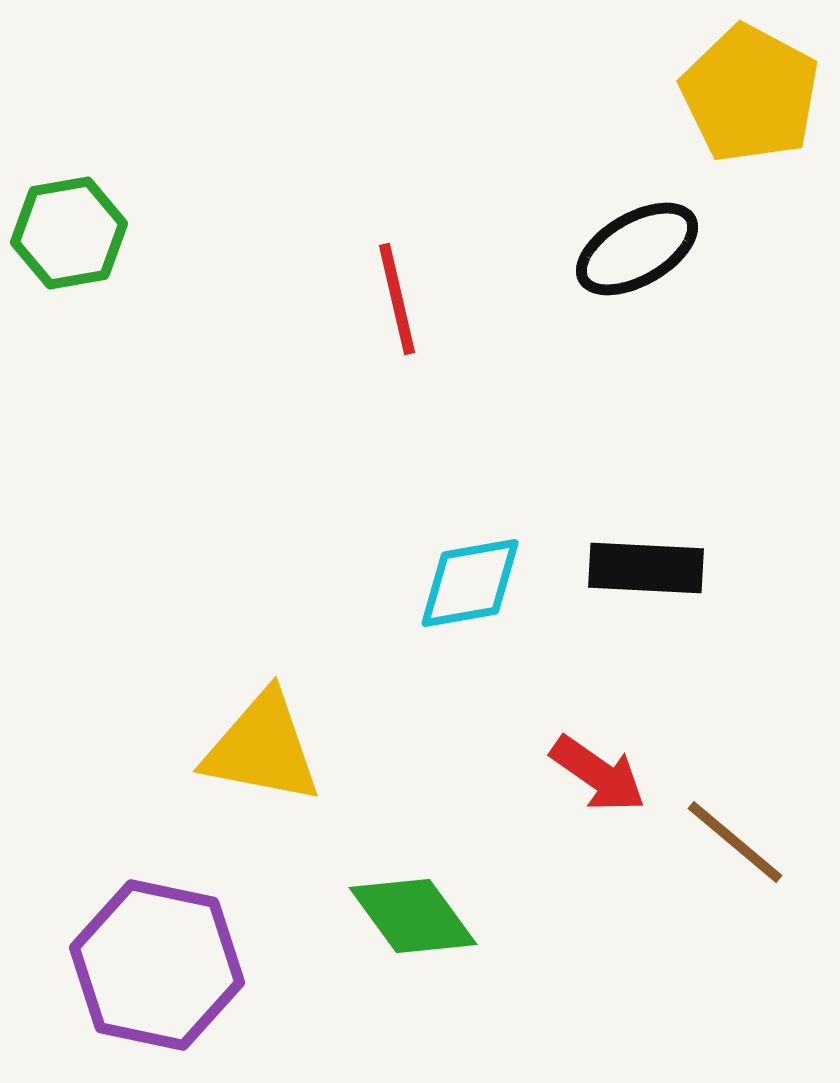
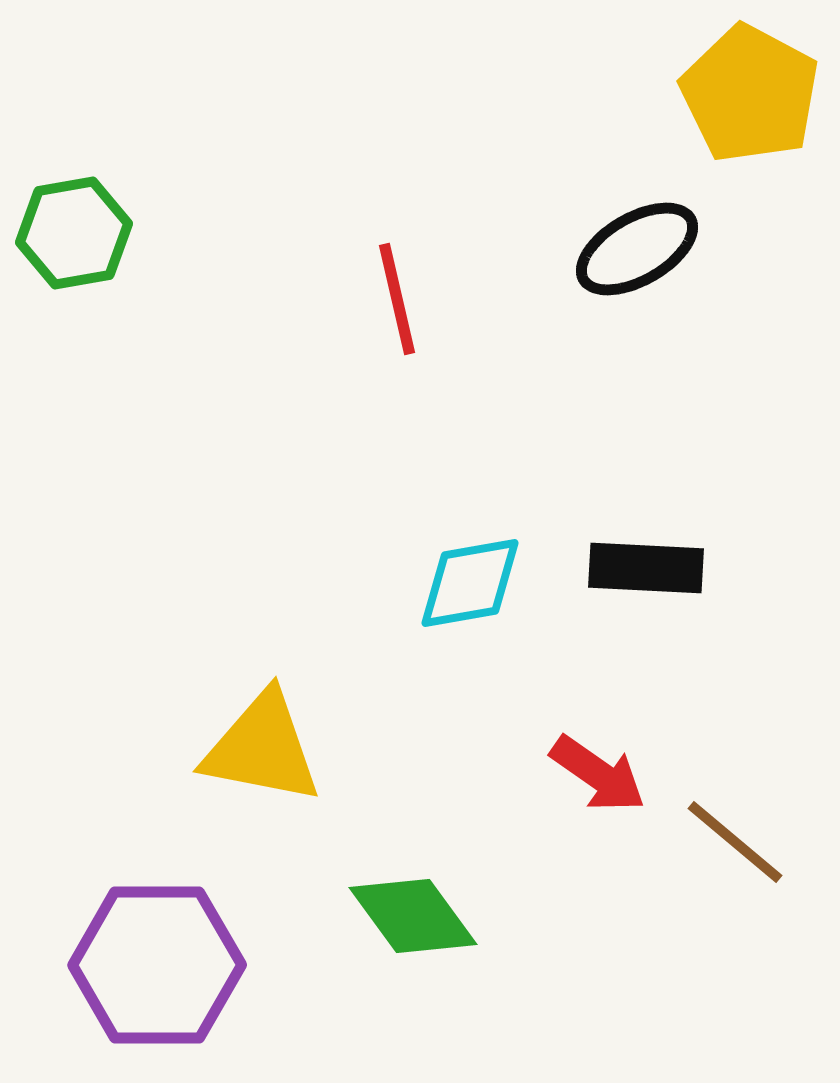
green hexagon: moved 5 px right
purple hexagon: rotated 12 degrees counterclockwise
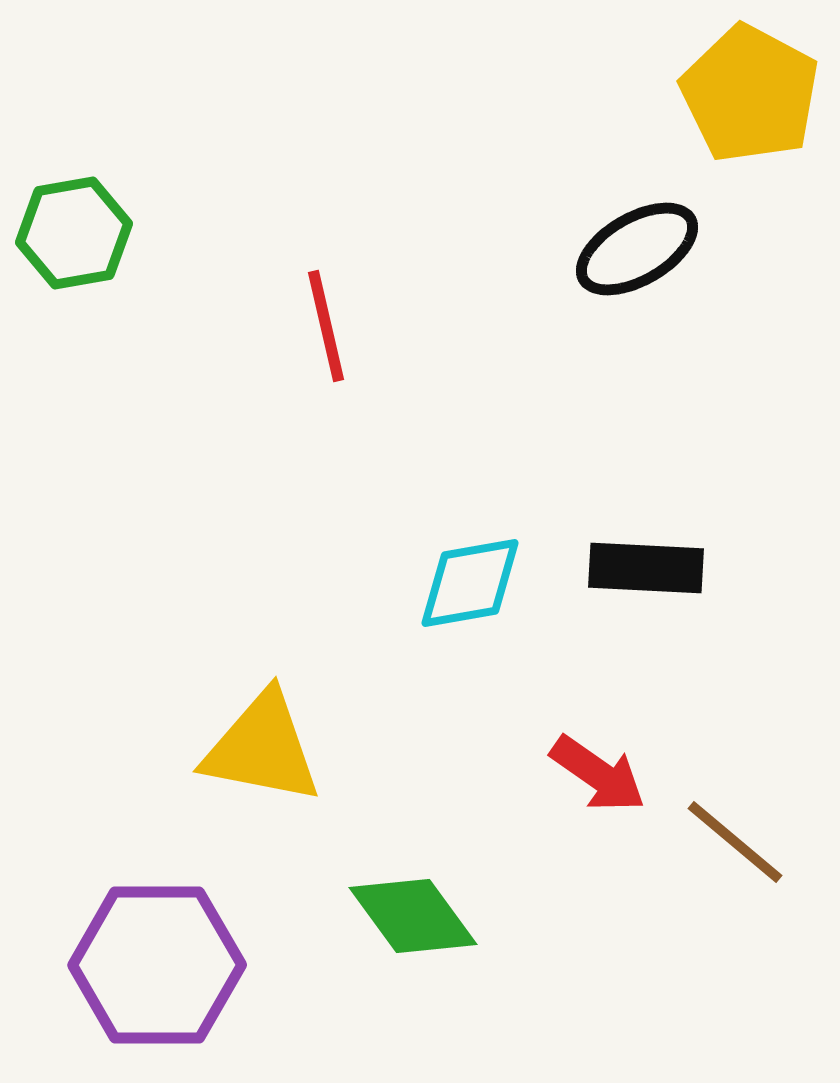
red line: moved 71 px left, 27 px down
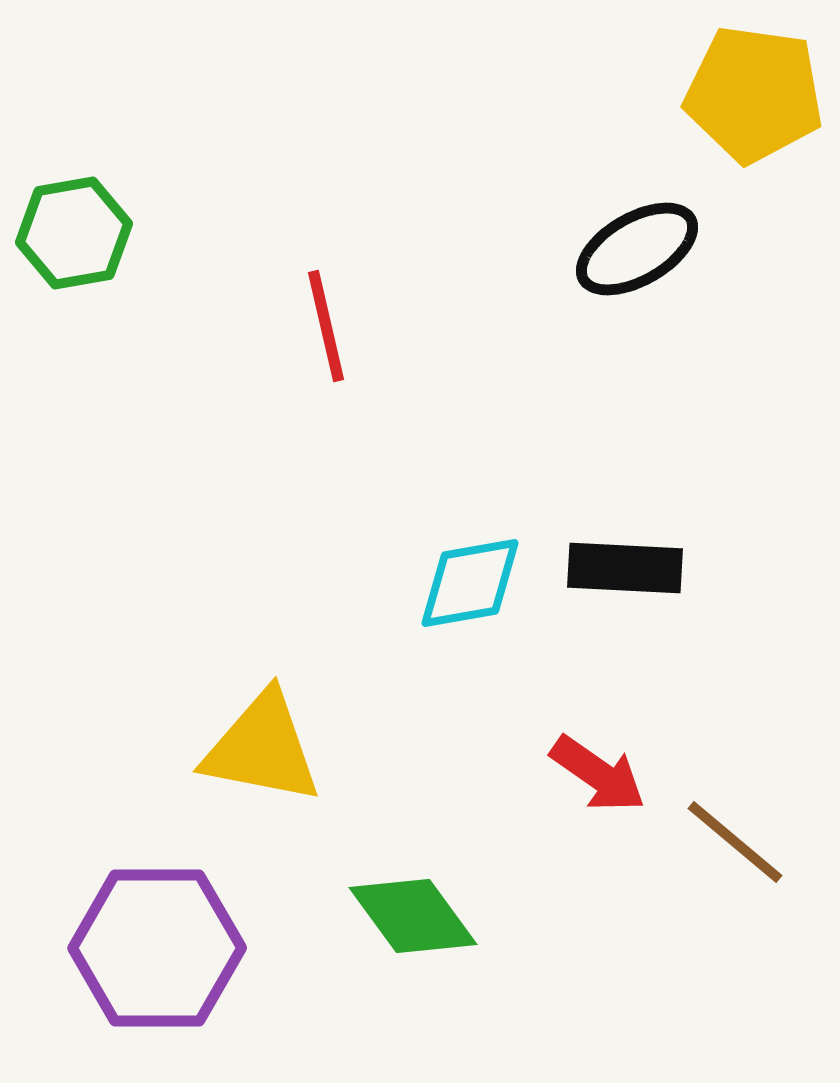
yellow pentagon: moved 4 px right; rotated 20 degrees counterclockwise
black rectangle: moved 21 px left
purple hexagon: moved 17 px up
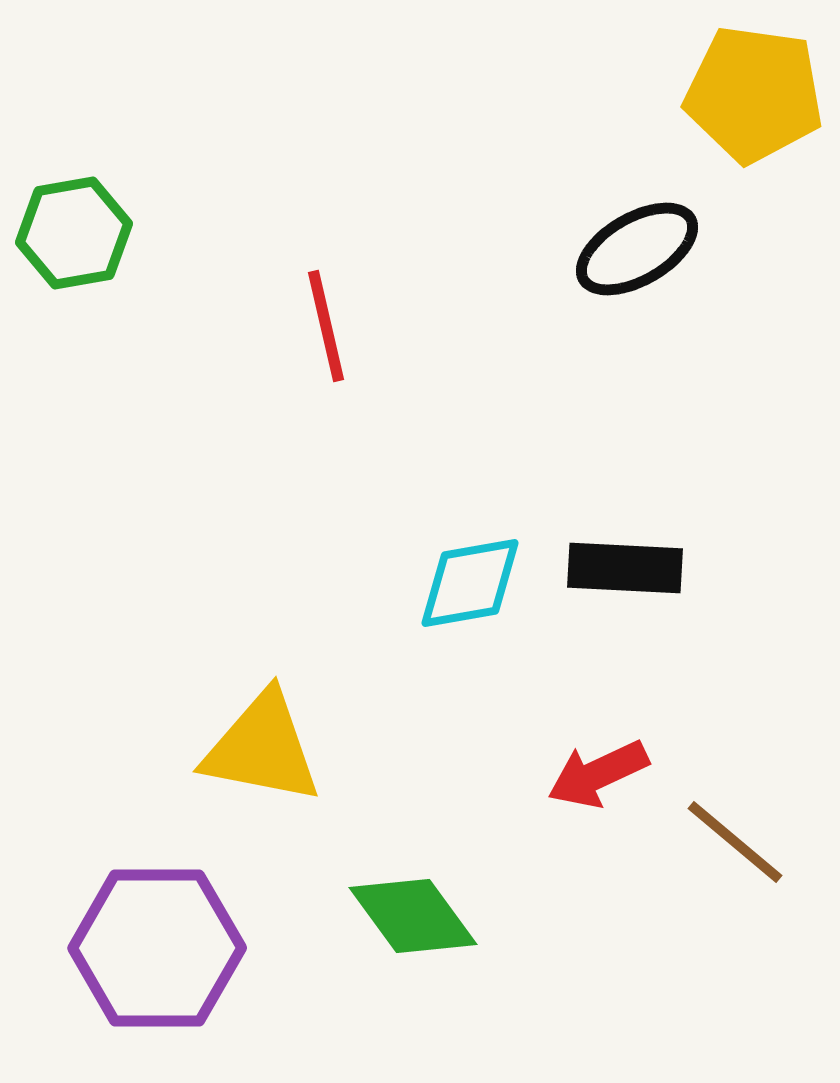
red arrow: rotated 120 degrees clockwise
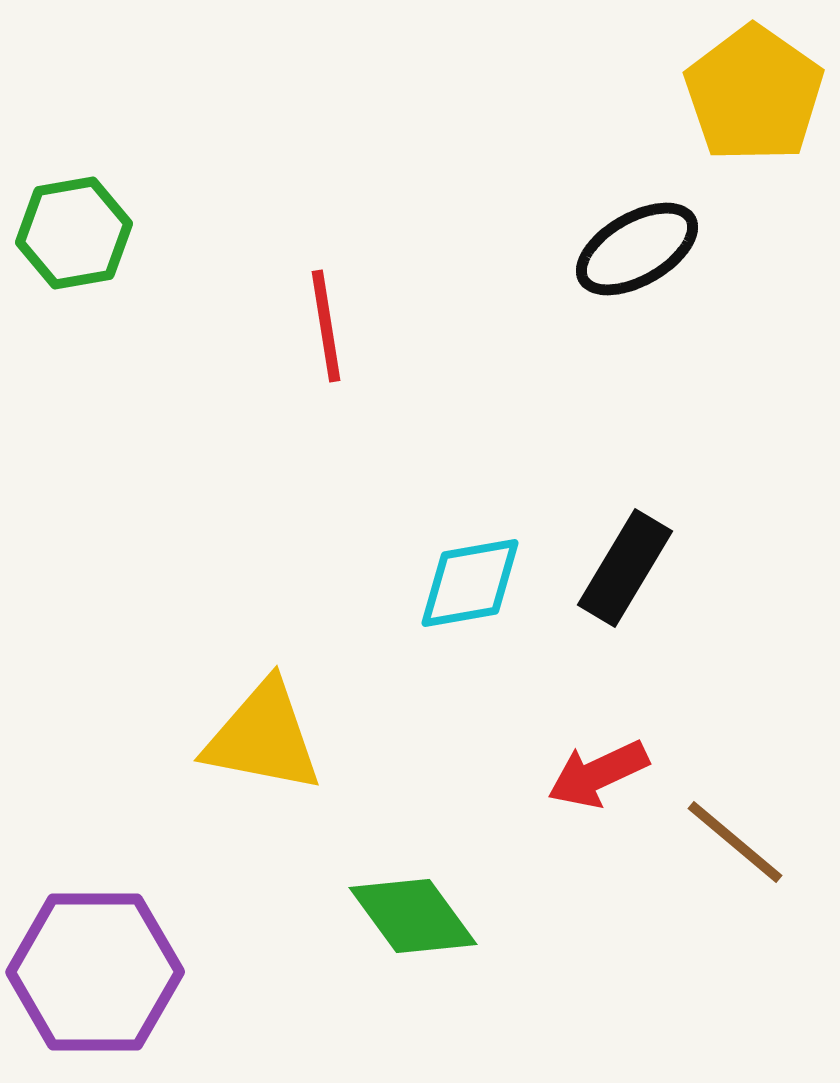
yellow pentagon: rotated 27 degrees clockwise
red line: rotated 4 degrees clockwise
black rectangle: rotated 62 degrees counterclockwise
yellow triangle: moved 1 px right, 11 px up
purple hexagon: moved 62 px left, 24 px down
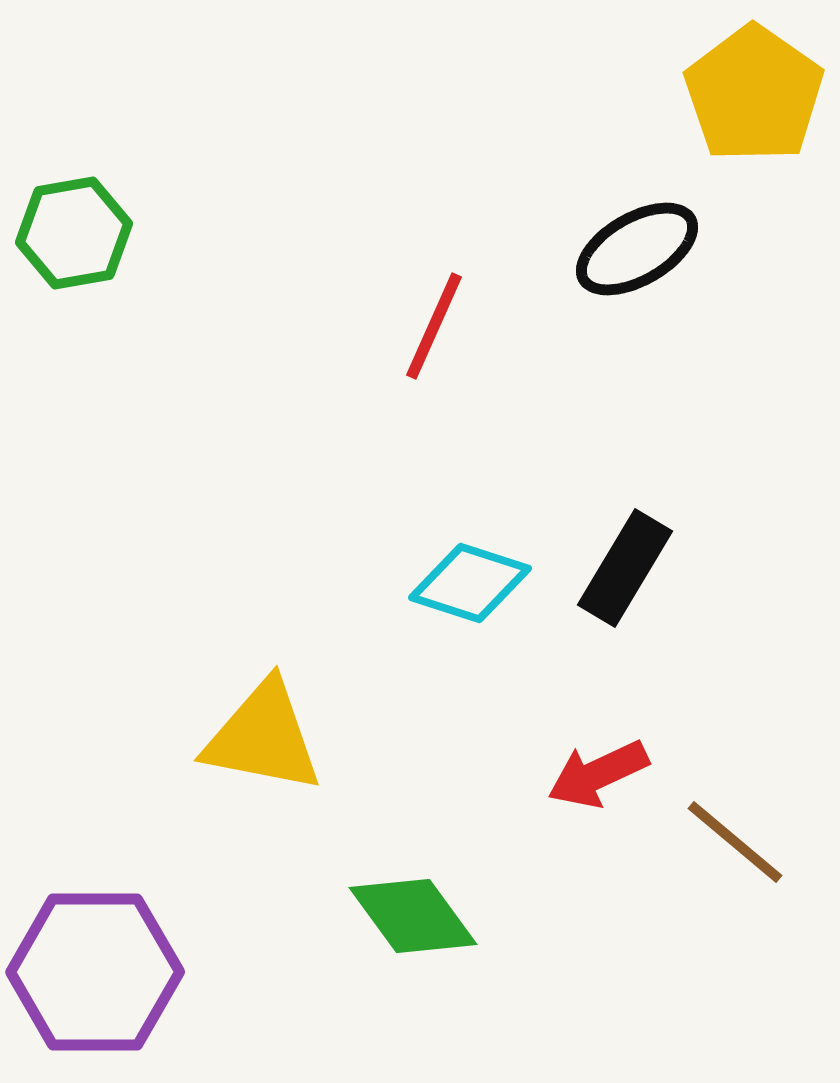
red line: moved 108 px right; rotated 33 degrees clockwise
cyan diamond: rotated 28 degrees clockwise
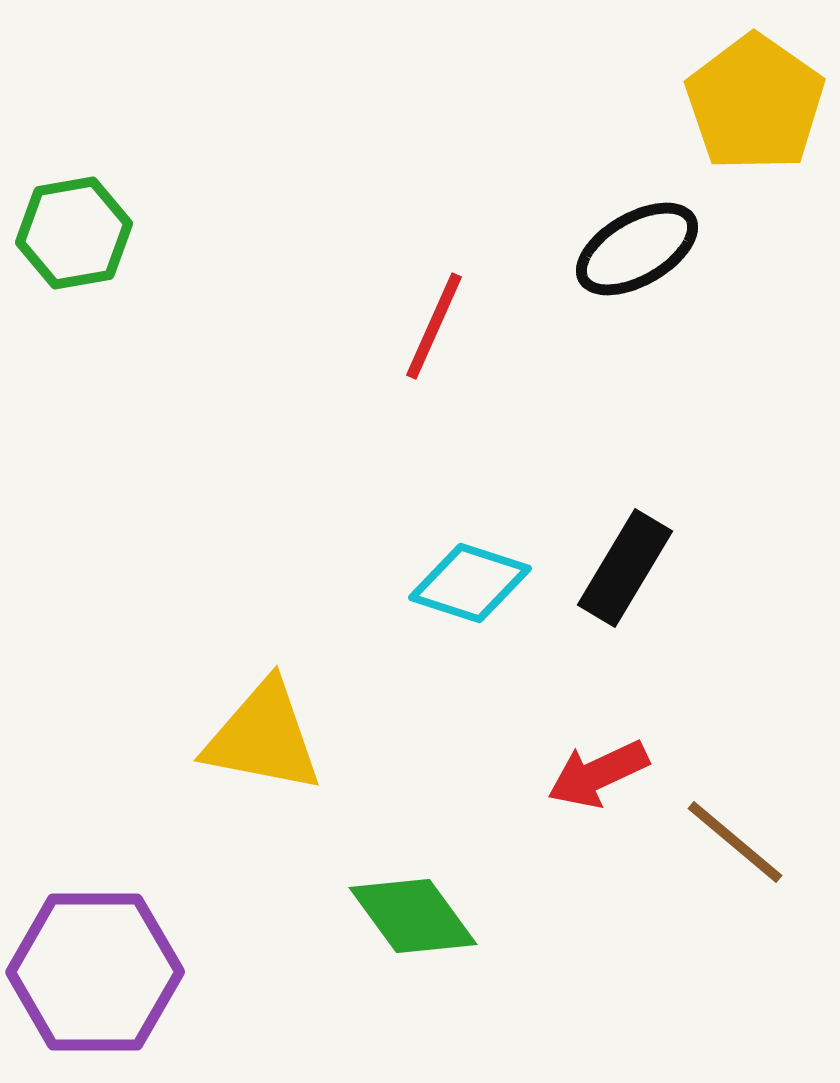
yellow pentagon: moved 1 px right, 9 px down
